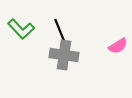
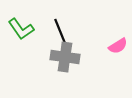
green L-shape: rotated 8 degrees clockwise
gray cross: moved 1 px right, 2 px down
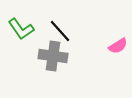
black line: rotated 20 degrees counterclockwise
gray cross: moved 12 px left, 1 px up
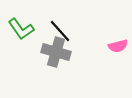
pink semicircle: rotated 18 degrees clockwise
gray cross: moved 3 px right, 4 px up; rotated 8 degrees clockwise
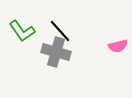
green L-shape: moved 1 px right, 2 px down
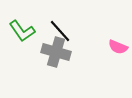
pink semicircle: moved 1 px down; rotated 36 degrees clockwise
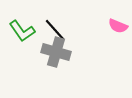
black line: moved 5 px left, 1 px up
pink semicircle: moved 21 px up
